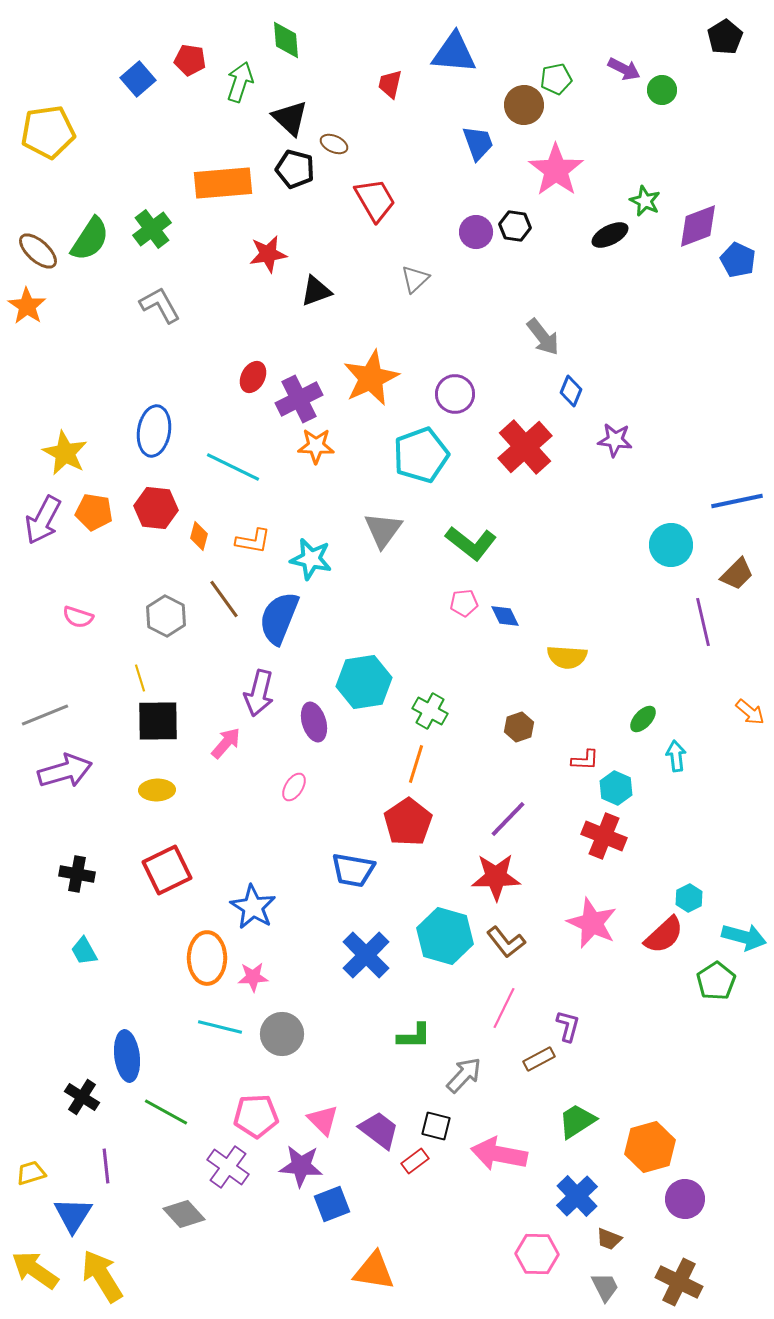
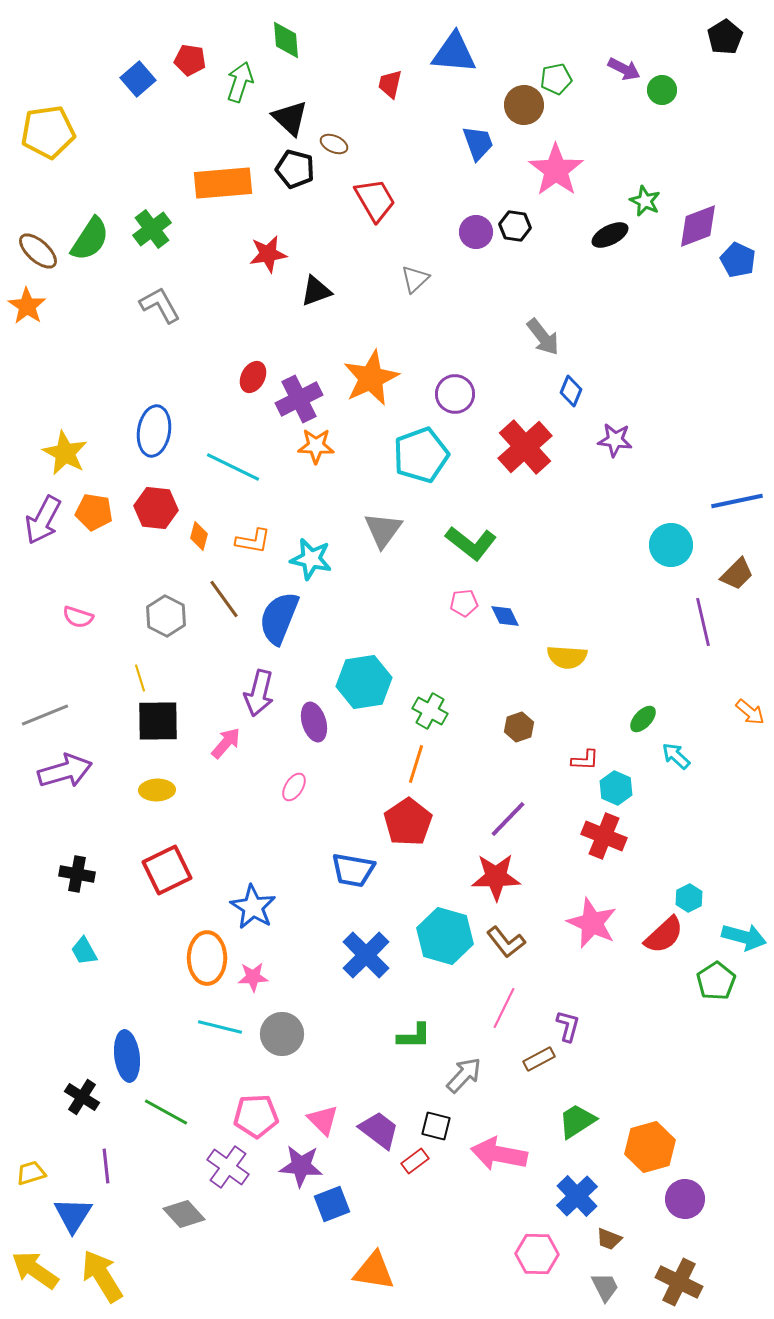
cyan arrow at (676, 756): rotated 40 degrees counterclockwise
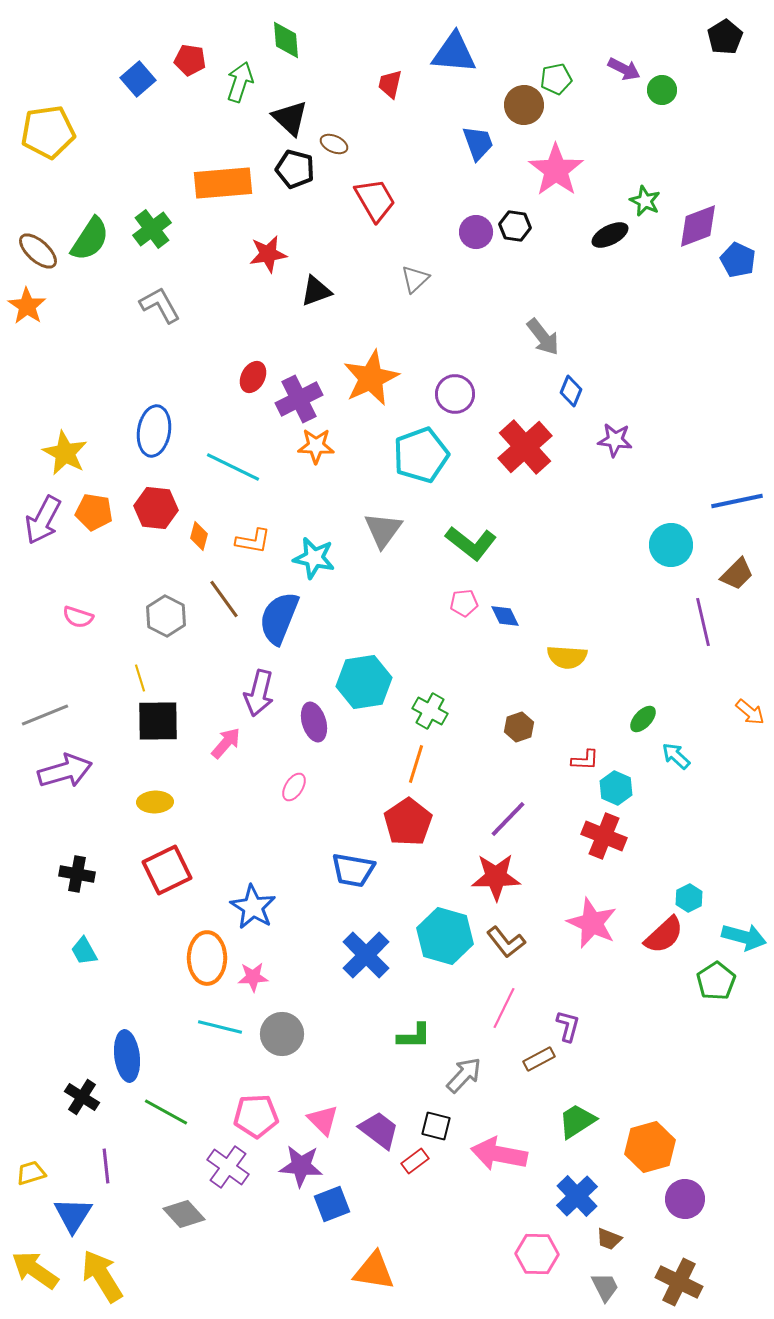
cyan star at (311, 559): moved 3 px right, 1 px up
yellow ellipse at (157, 790): moved 2 px left, 12 px down
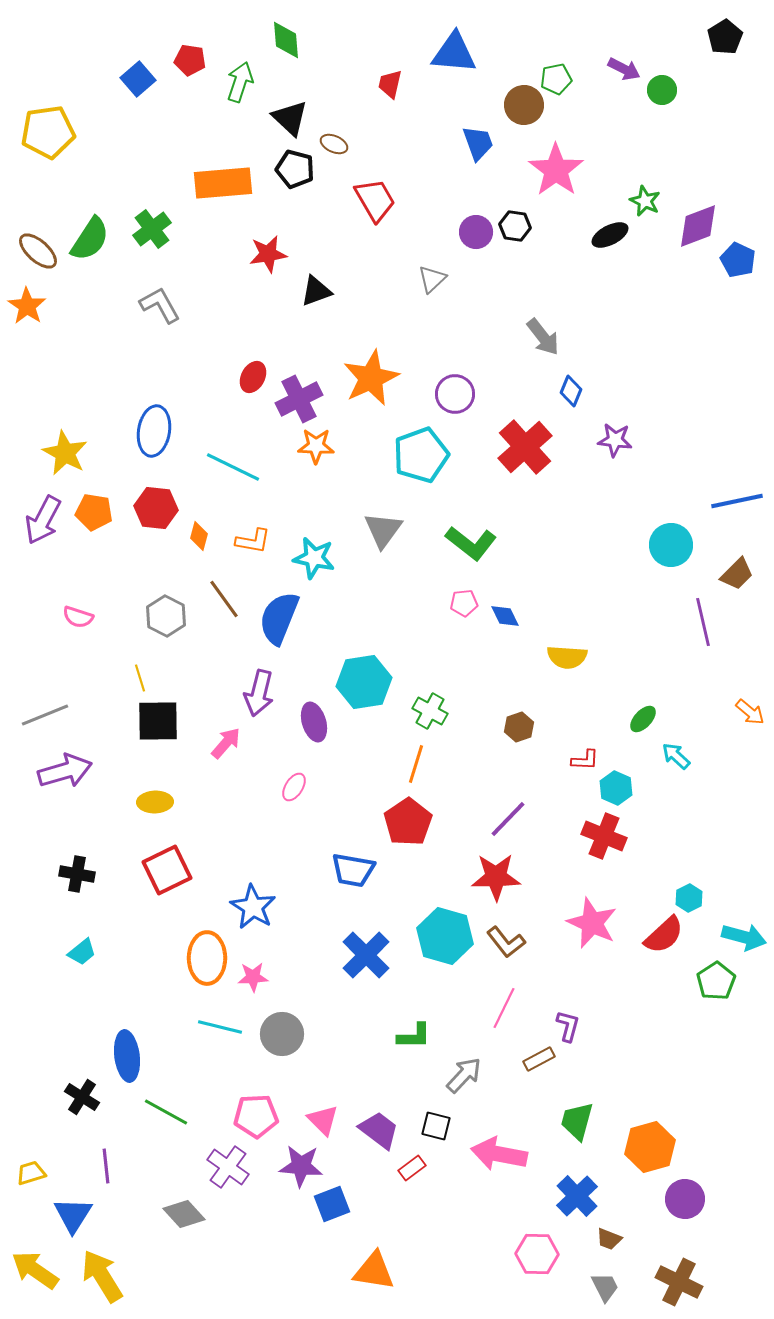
gray triangle at (415, 279): moved 17 px right
cyan trapezoid at (84, 951): moved 2 px left, 1 px down; rotated 100 degrees counterclockwise
green trapezoid at (577, 1121): rotated 42 degrees counterclockwise
red rectangle at (415, 1161): moved 3 px left, 7 px down
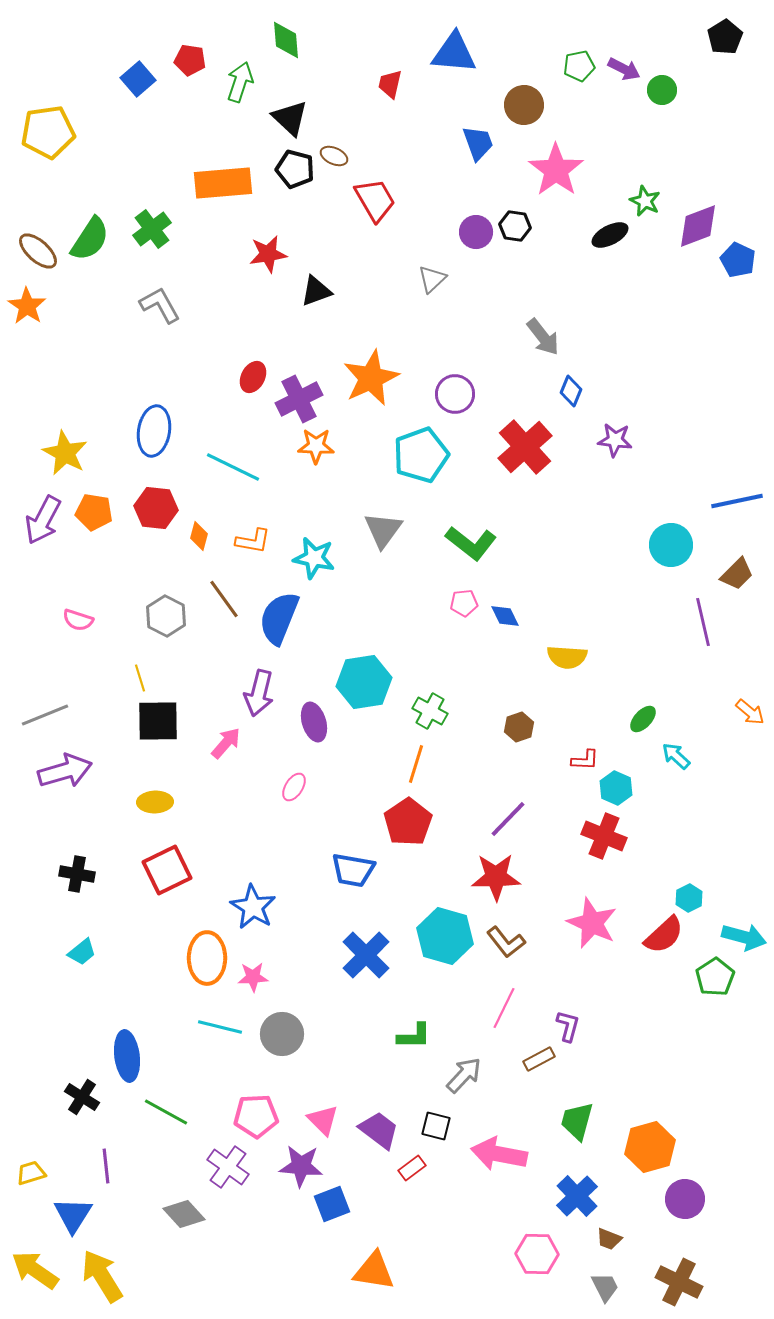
green pentagon at (556, 79): moved 23 px right, 13 px up
brown ellipse at (334, 144): moved 12 px down
pink semicircle at (78, 617): moved 3 px down
green pentagon at (716, 981): moved 1 px left, 4 px up
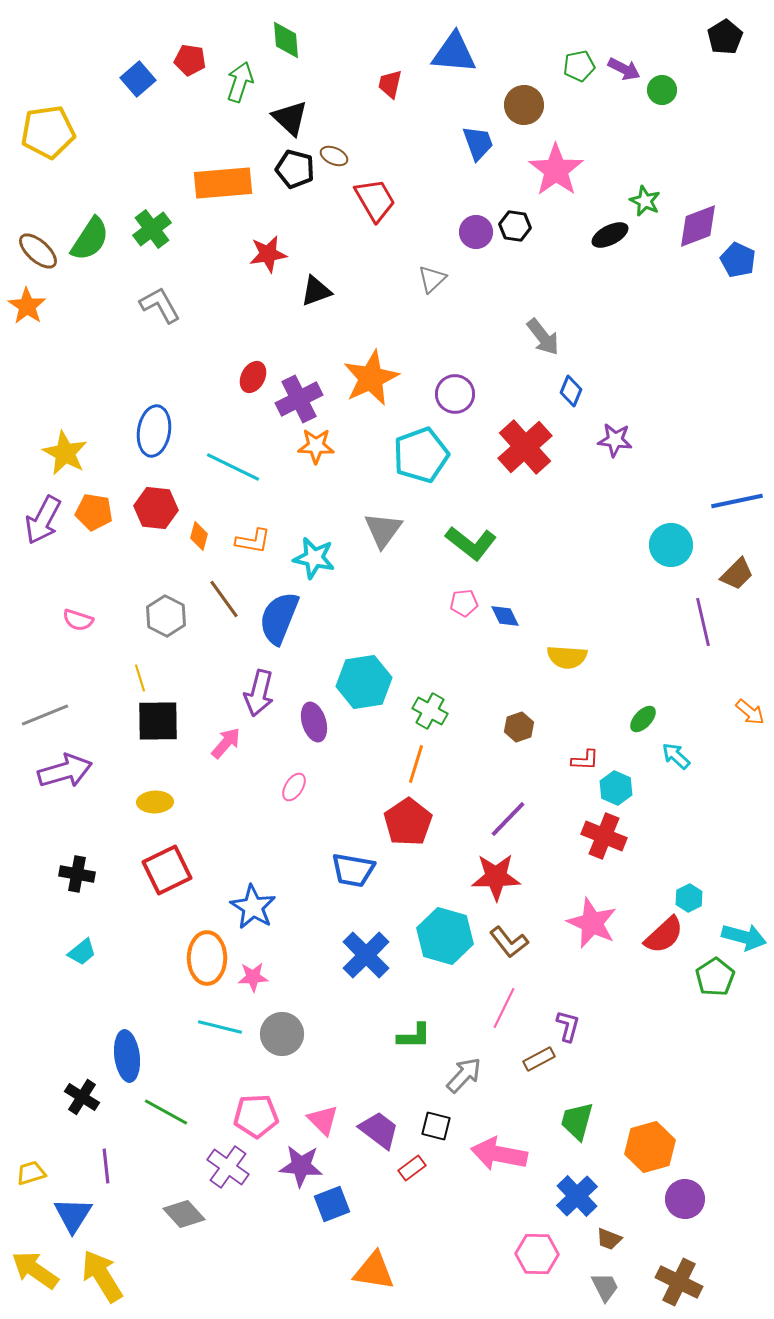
brown L-shape at (506, 942): moved 3 px right
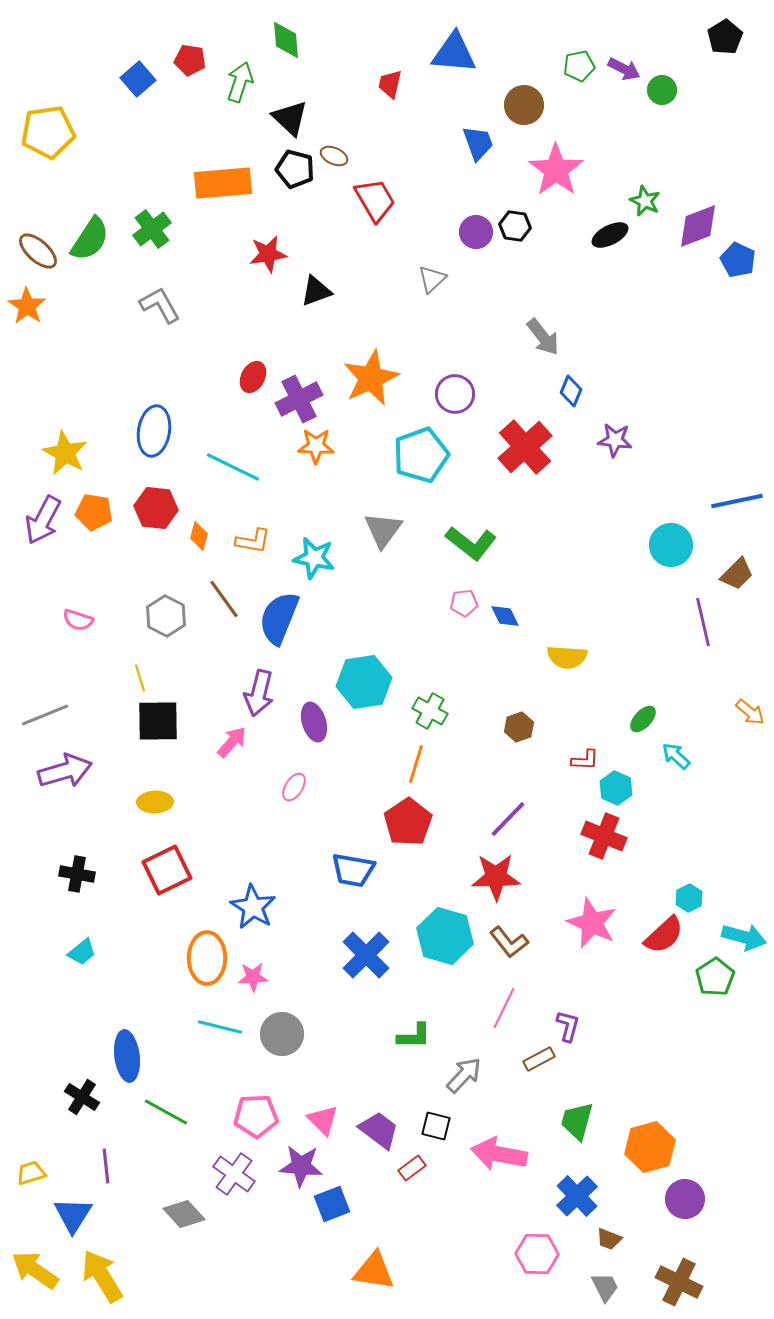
pink arrow at (226, 743): moved 6 px right, 1 px up
purple cross at (228, 1167): moved 6 px right, 7 px down
